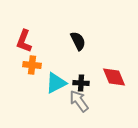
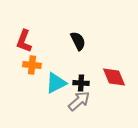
gray arrow: rotated 85 degrees clockwise
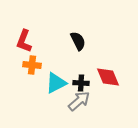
red diamond: moved 6 px left
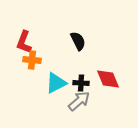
red L-shape: moved 1 px down
orange cross: moved 5 px up
red diamond: moved 2 px down
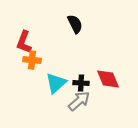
black semicircle: moved 3 px left, 17 px up
cyan triangle: rotated 15 degrees counterclockwise
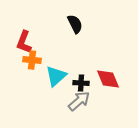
cyan triangle: moved 7 px up
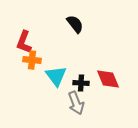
black semicircle: rotated 12 degrees counterclockwise
cyan triangle: rotated 25 degrees counterclockwise
gray arrow: moved 3 px left, 2 px down; rotated 110 degrees clockwise
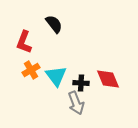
black semicircle: moved 21 px left
orange cross: moved 1 px left, 10 px down; rotated 36 degrees counterclockwise
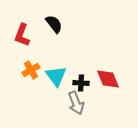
red L-shape: moved 2 px left, 7 px up
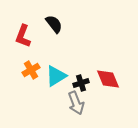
red L-shape: moved 1 px right, 1 px down
cyan triangle: rotated 35 degrees clockwise
black cross: rotated 21 degrees counterclockwise
